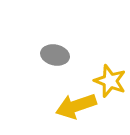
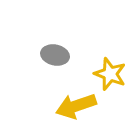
yellow star: moved 7 px up
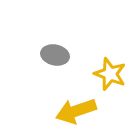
yellow arrow: moved 5 px down
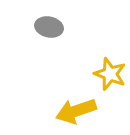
gray ellipse: moved 6 px left, 28 px up
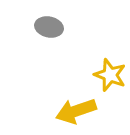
yellow star: moved 1 px down
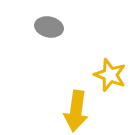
yellow arrow: rotated 63 degrees counterclockwise
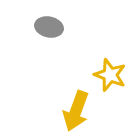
yellow arrow: rotated 12 degrees clockwise
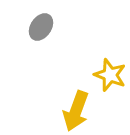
gray ellipse: moved 8 px left; rotated 68 degrees counterclockwise
